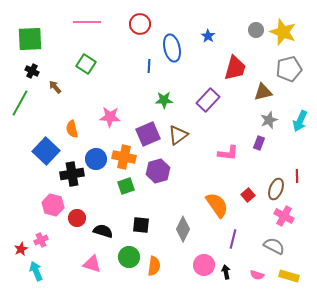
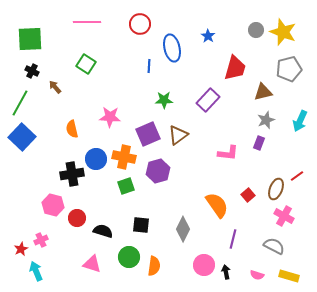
gray star at (269, 120): moved 3 px left
blue square at (46, 151): moved 24 px left, 14 px up
red line at (297, 176): rotated 56 degrees clockwise
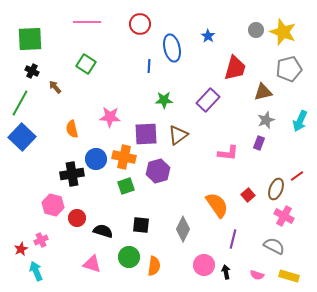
purple square at (148, 134): moved 2 px left; rotated 20 degrees clockwise
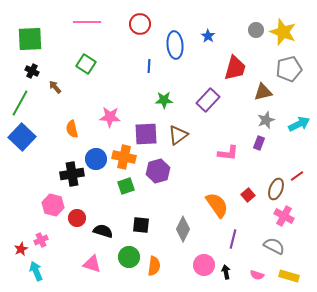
blue ellipse at (172, 48): moved 3 px right, 3 px up; rotated 8 degrees clockwise
cyan arrow at (300, 121): moved 1 px left, 3 px down; rotated 140 degrees counterclockwise
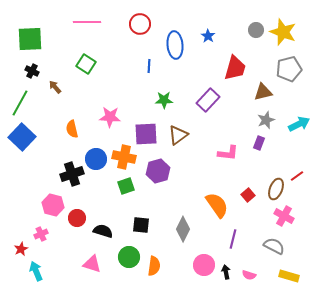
black cross at (72, 174): rotated 10 degrees counterclockwise
pink cross at (41, 240): moved 6 px up
pink semicircle at (257, 275): moved 8 px left
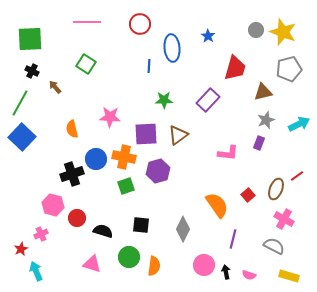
blue ellipse at (175, 45): moved 3 px left, 3 px down
pink cross at (284, 216): moved 3 px down
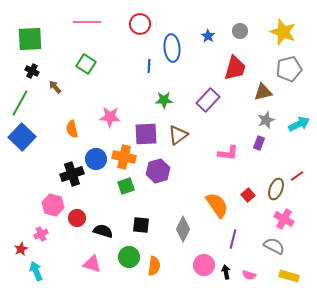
gray circle at (256, 30): moved 16 px left, 1 px down
